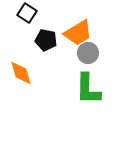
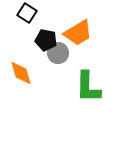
gray circle: moved 30 px left
green L-shape: moved 2 px up
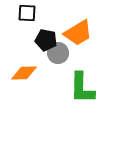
black square: rotated 30 degrees counterclockwise
orange diamond: moved 3 px right; rotated 76 degrees counterclockwise
green L-shape: moved 6 px left, 1 px down
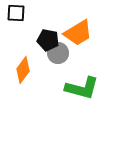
black square: moved 11 px left
black pentagon: moved 2 px right
orange diamond: moved 1 px left, 3 px up; rotated 52 degrees counterclockwise
green L-shape: rotated 76 degrees counterclockwise
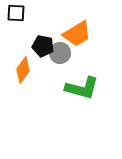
orange trapezoid: moved 1 px left, 1 px down
black pentagon: moved 5 px left, 6 px down
gray circle: moved 2 px right
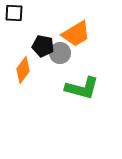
black square: moved 2 px left
orange trapezoid: moved 1 px left
